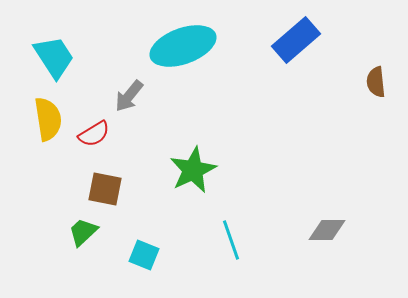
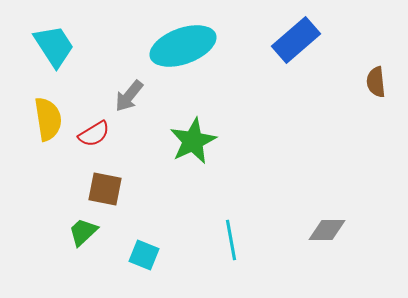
cyan trapezoid: moved 11 px up
green star: moved 29 px up
cyan line: rotated 9 degrees clockwise
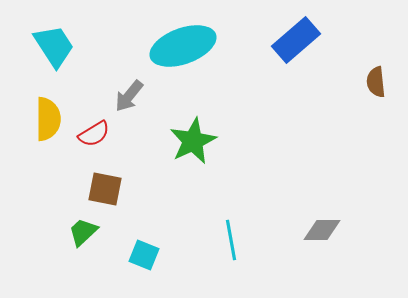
yellow semicircle: rotated 9 degrees clockwise
gray diamond: moved 5 px left
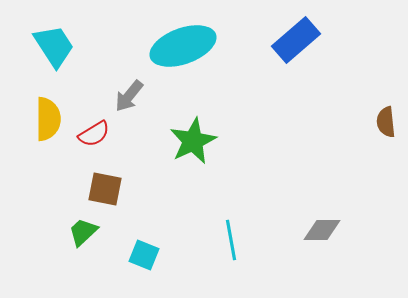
brown semicircle: moved 10 px right, 40 px down
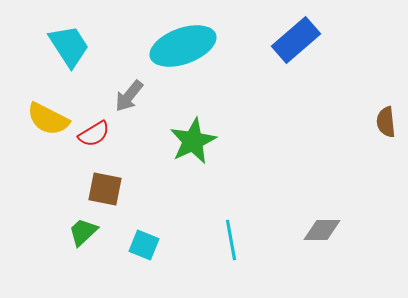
cyan trapezoid: moved 15 px right
yellow semicircle: rotated 117 degrees clockwise
cyan square: moved 10 px up
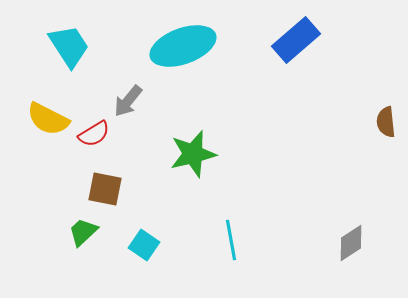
gray arrow: moved 1 px left, 5 px down
green star: moved 13 px down; rotated 12 degrees clockwise
gray diamond: moved 29 px right, 13 px down; rotated 33 degrees counterclockwise
cyan square: rotated 12 degrees clockwise
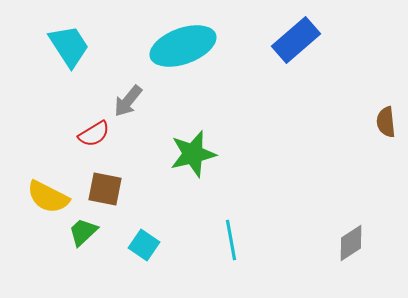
yellow semicircle: moved 78 px down
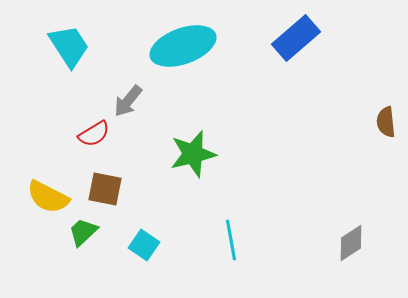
blue rectangle: moved 2 px up
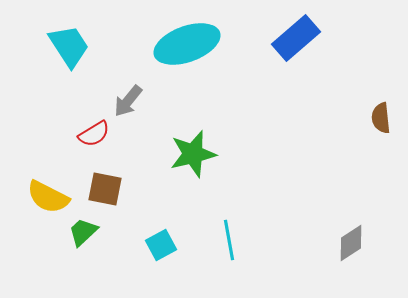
cyan ellipse: moved 4 px right, 2 px up
brown semicircle: moved 5 px left, 4 px up
cyan line: moved 2 px left
cyan square: moved 17 px right; rotated 28 degrees clockwise
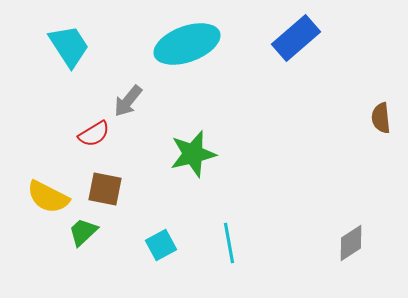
cyan line: moved 3 px down
